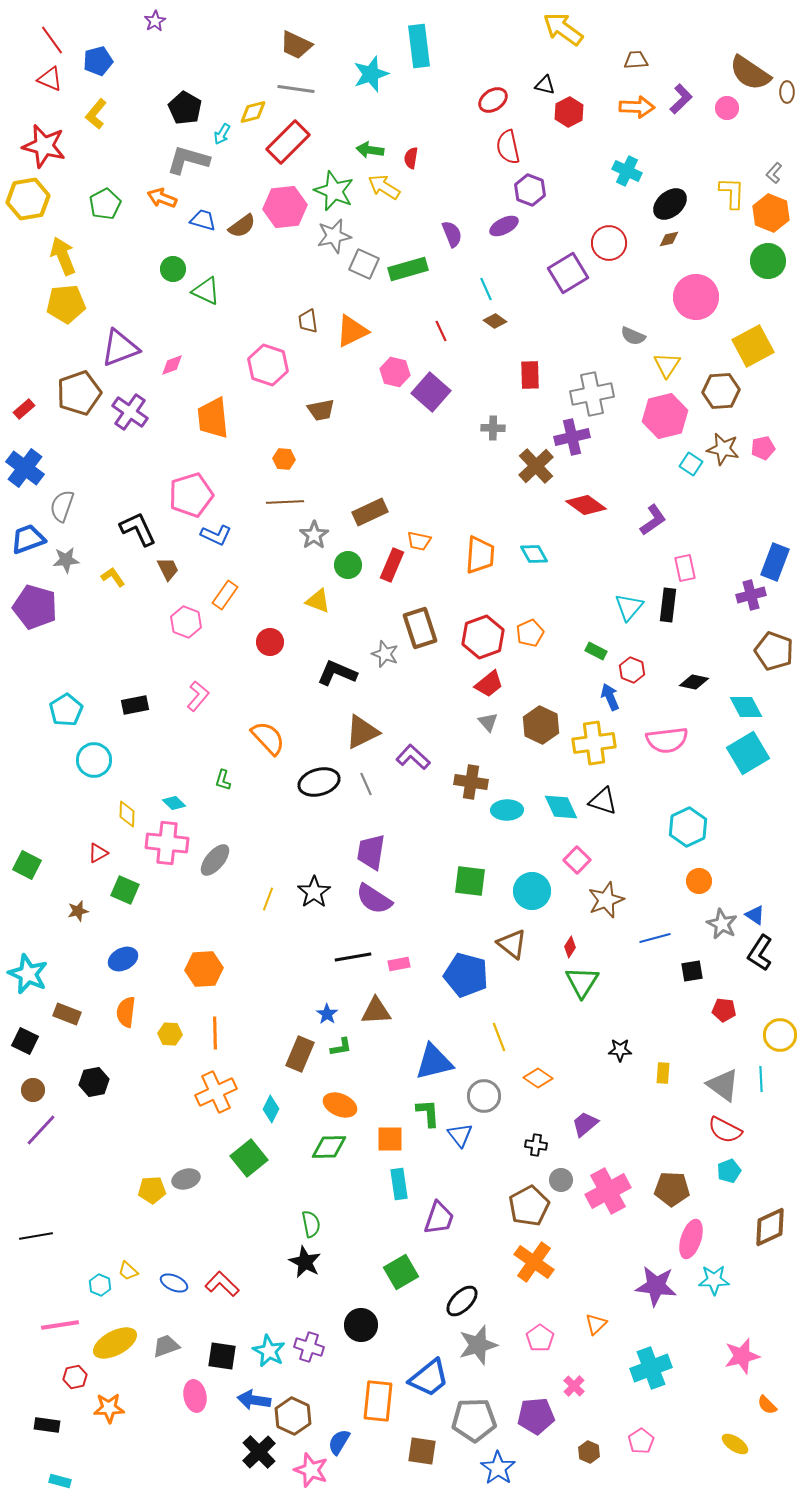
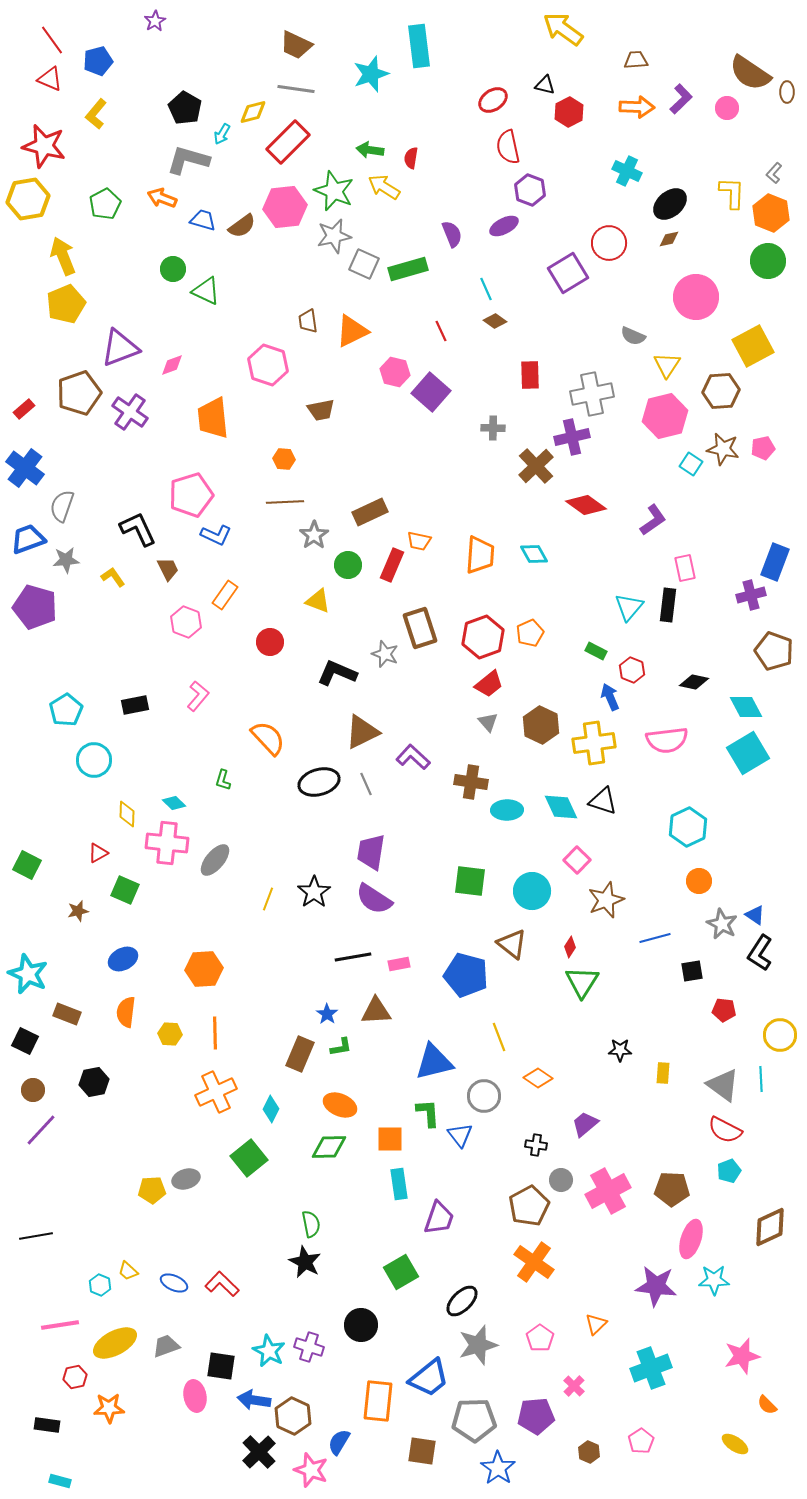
yellow pentagon at (66, 304): rotated 18 degrees counterclockwise
black square at (222, 1356): moved 1 px left, 10 px down
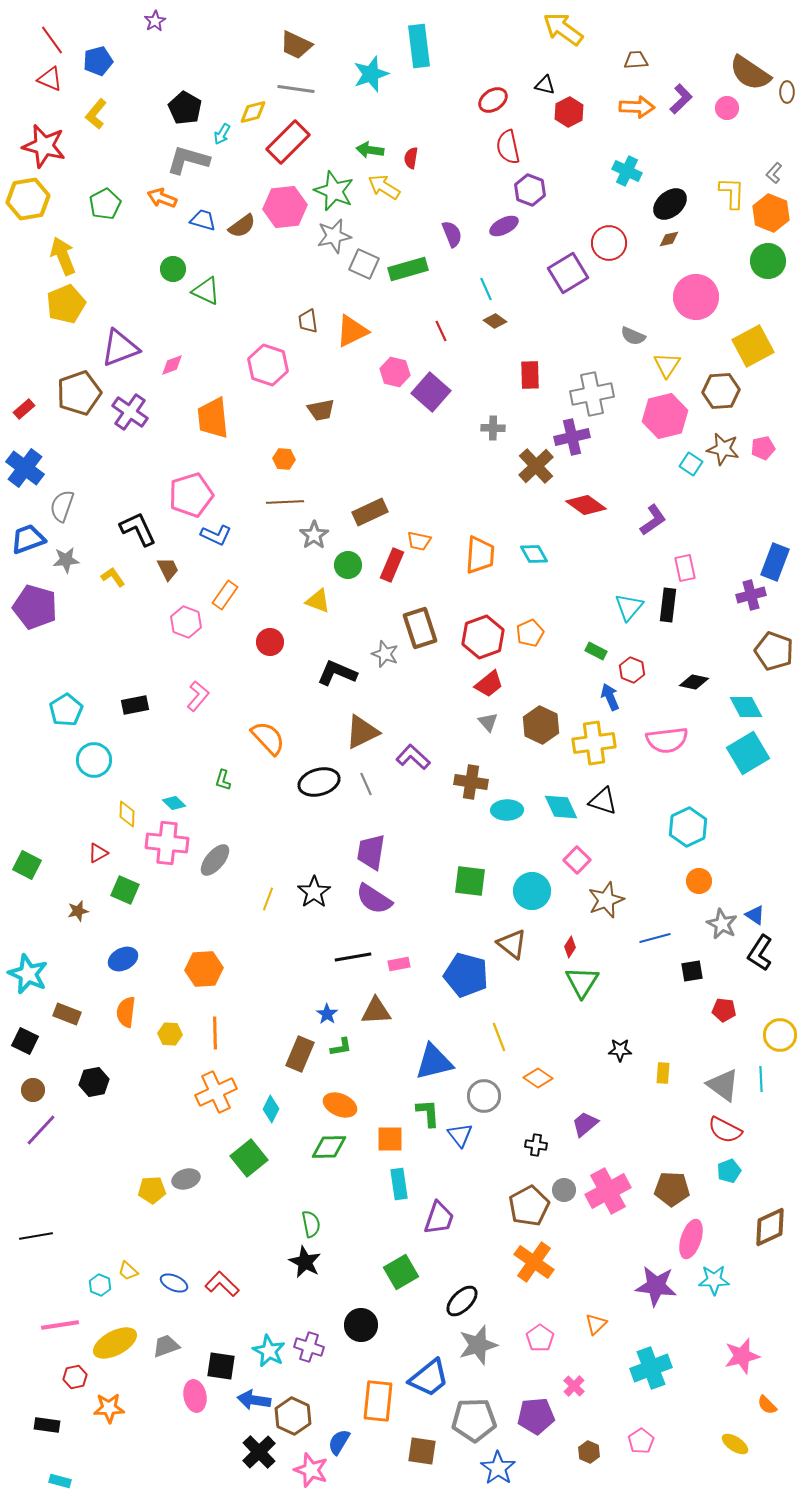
gray circle at (561, 1180): moved 3 px right, 10 px down
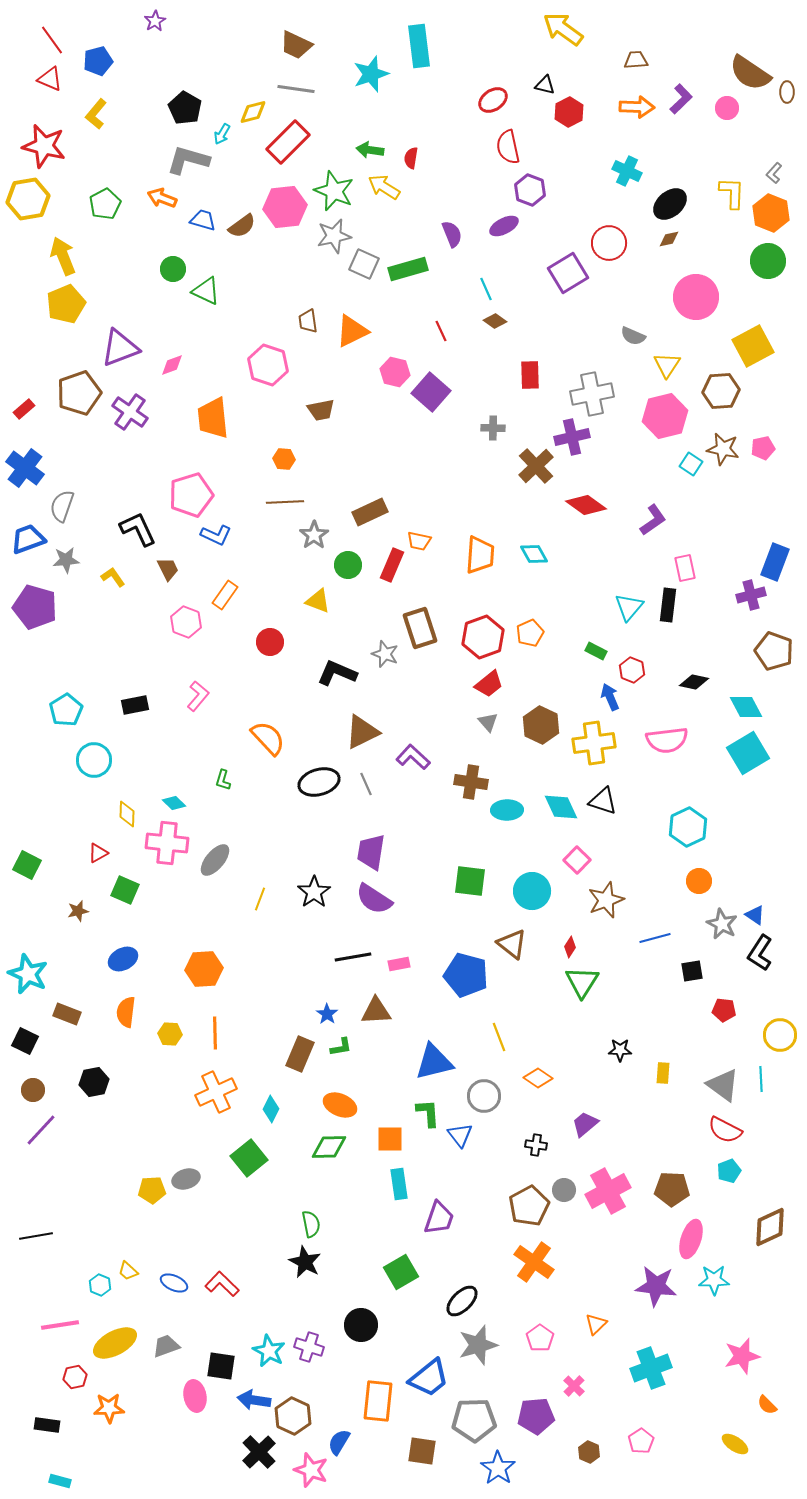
yellow line at (268, 899): moved 8 px left
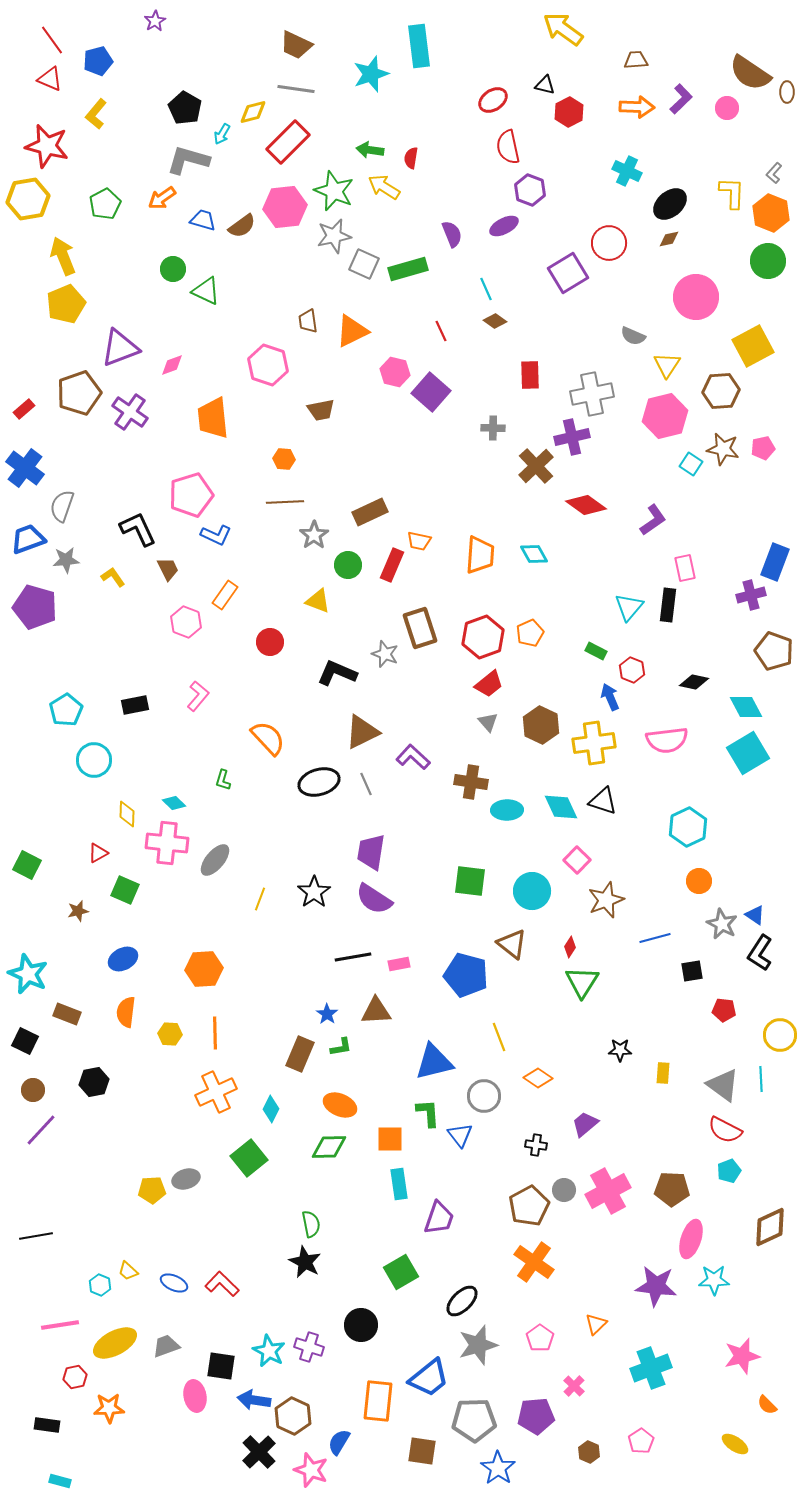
red star at (44, 146): moved 3 px right
orange arrow at (162, 198): rotated 56 degrees counterclockwise
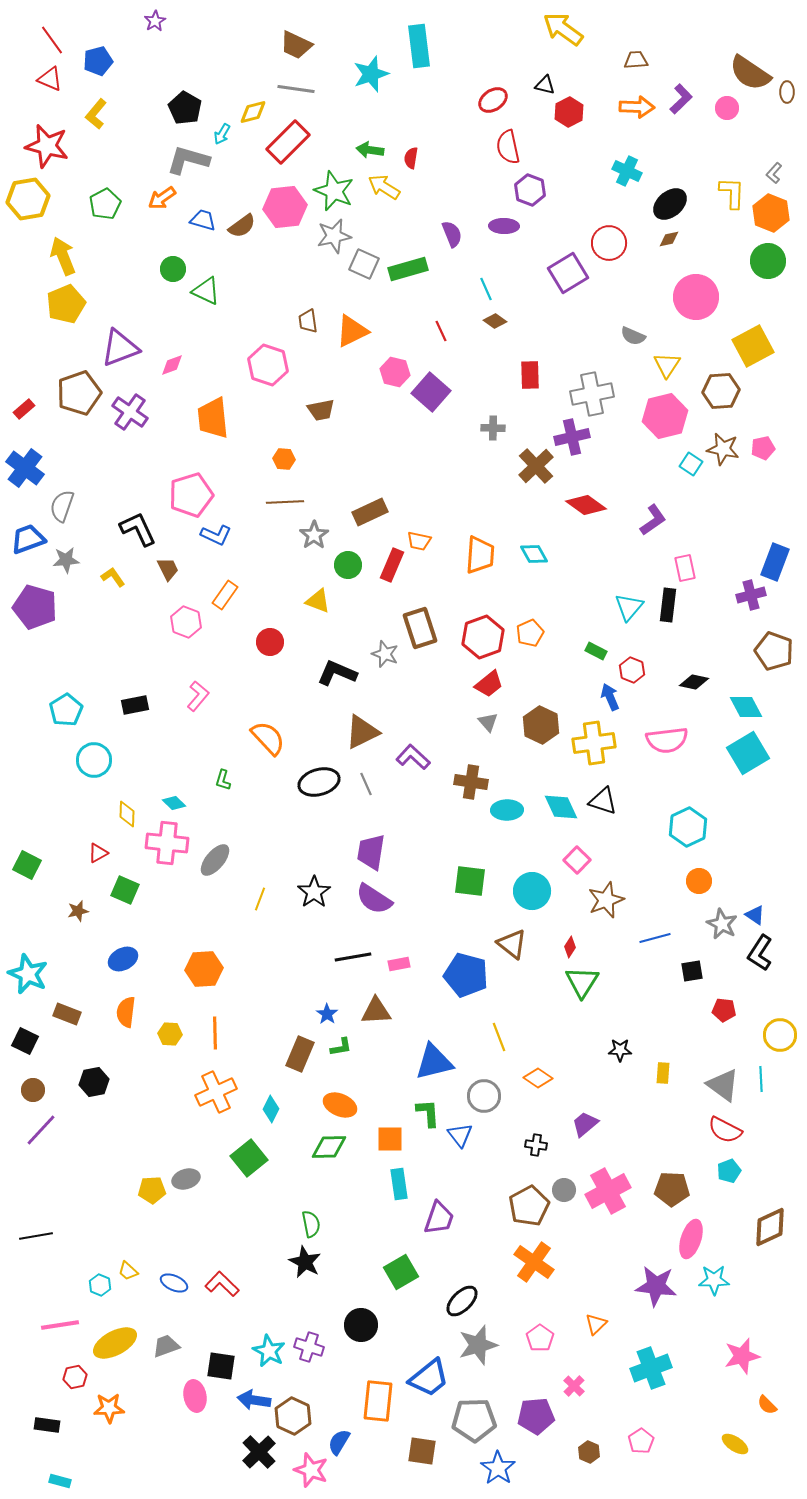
purple ellipse at (504, 226): rotated 28 degrees clockwise
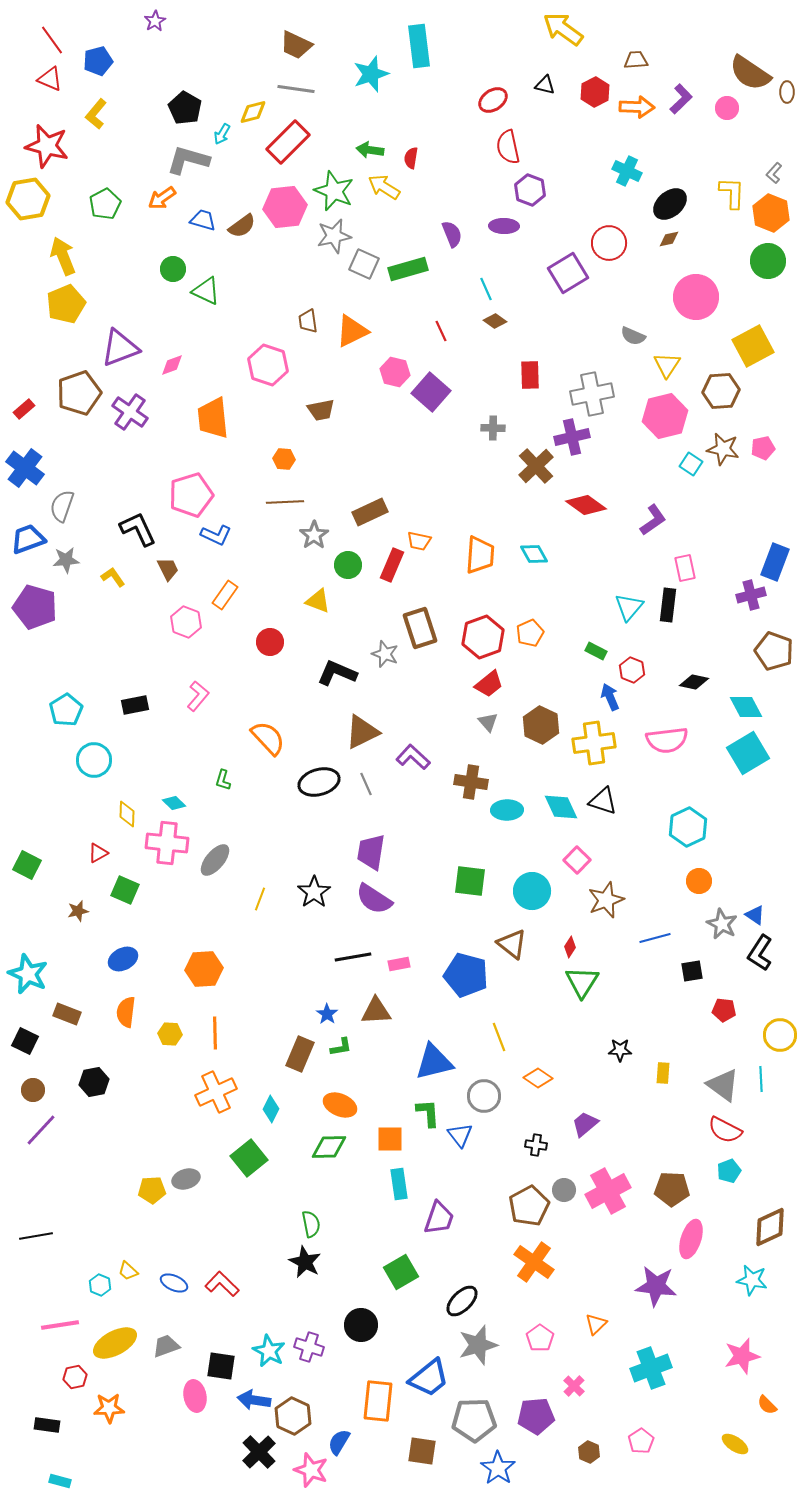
red hexagon at (569, 112): moved 26 px right, 20 px up
cyan star at (714, 1280): moved 38 px right; rotated 12 degrees clockwise
